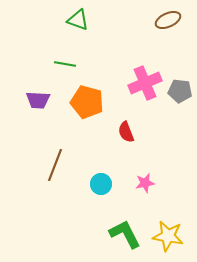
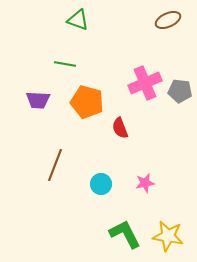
red semicircle: moved 6 px left, 4 px up
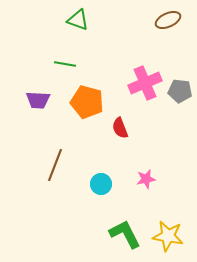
pink star: moved 1 px right, 4 px up
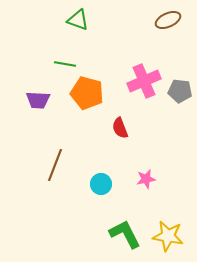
pink cross: moved 1 px left, 2 px up
orange pentagon: moved 9 px up
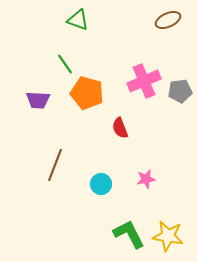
green line: rotated 45 degrees clockwise
gray pentagon: rotated 15 degrees counterclockwise
green L-shape: moved 4 px right
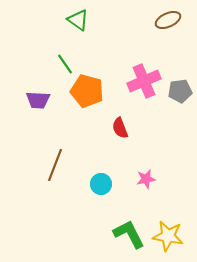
green triangle: rotated 15 degrees clockwise
orange pentagon: moved 2 px up
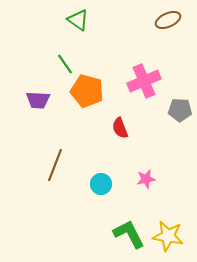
gray pentagon: moved 19 px down; rotated 10 degrees clockwise
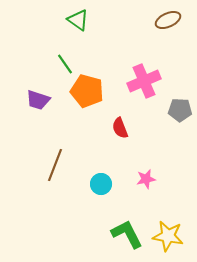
purple trapezoid: rotated 15 degrees clockwise
green L-shape: moved 2 px left
